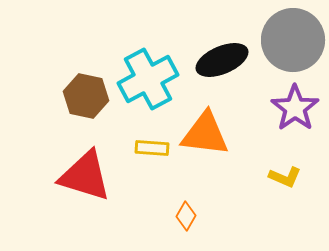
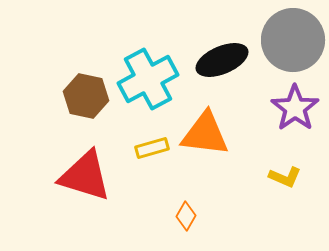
yellow rectangle: rotated 20 degrees counterclockwise
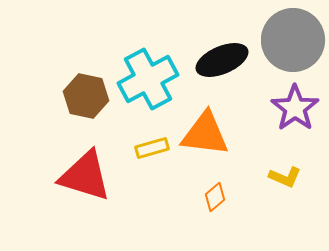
orange diamond: moved 29 px right, 19 px up; rotated 20 degrees clockwise
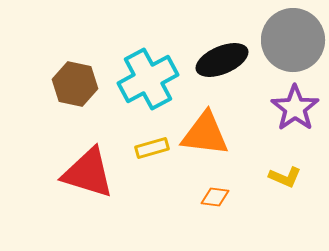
brown hexagon: moved 11 px left, 12 px up
red triangle: moved 3 px right, 3 px up
orange diamond: rotated 48 degrees clockwise
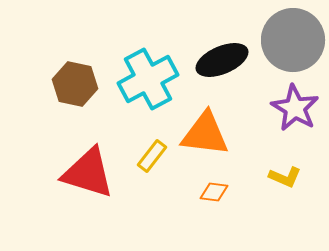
purple star: rotated 6 degrees counterclockwise
yellow rectangle: moved 8 px down; rotated 36 degrees counterclockwise
orange diamond: moved 1 px left, 5 px up
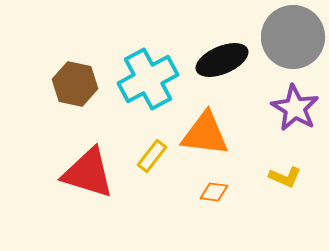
gray circle: moved 3 px up
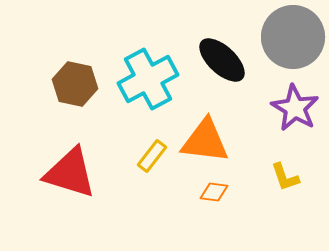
black ellipse: rotated 66 degrees clockwise
orange triangle: moved 7 px down
red triangle: moved 18 px left
yellow L-shape: rotated 48 degrees clockwise
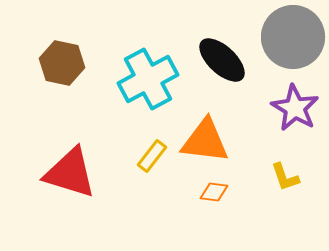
brown hexagon: moved 13 px left, 21 px up
